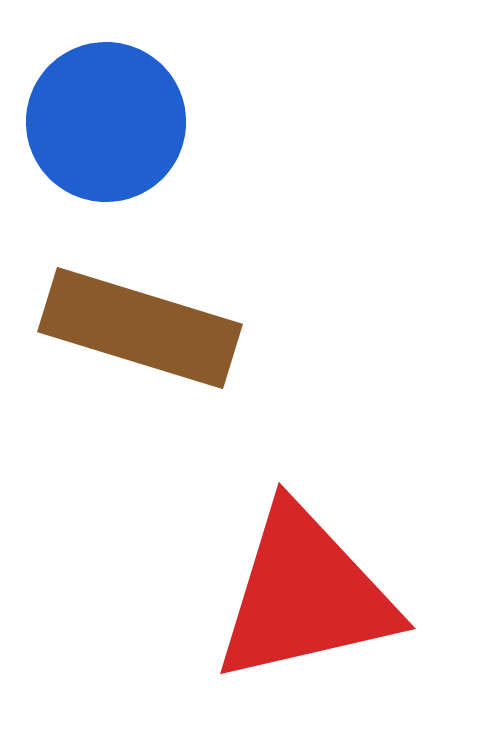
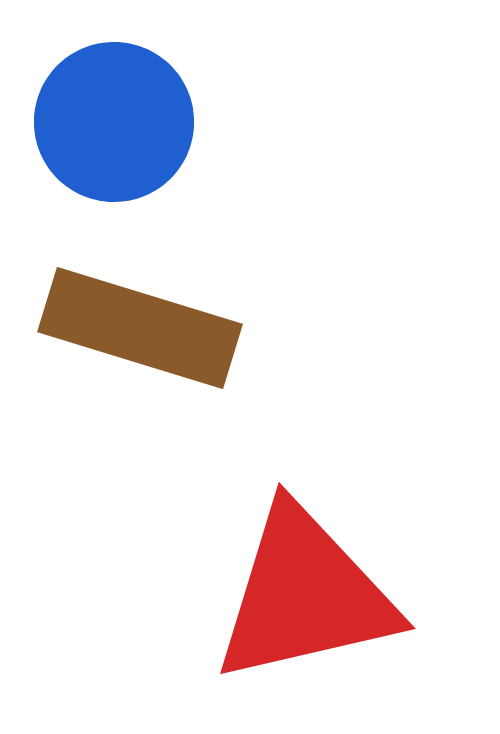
blue circle: moved 8 px right
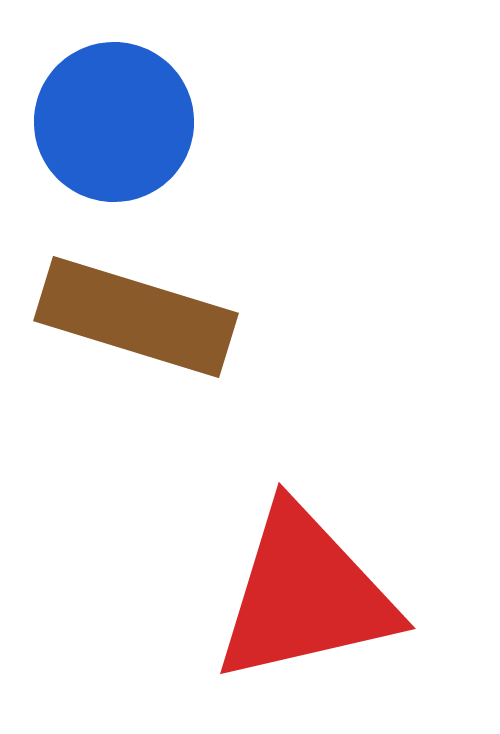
brown rectangle: moved 4 px left, 11 px up
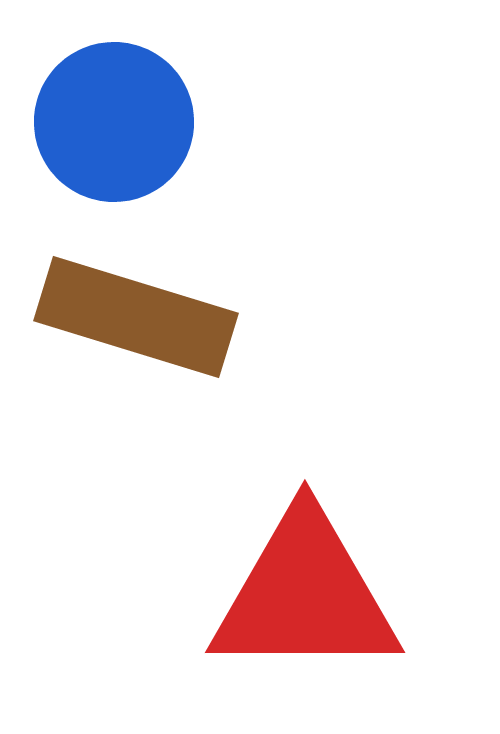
red triangle: rotated 13 degrees clockwise
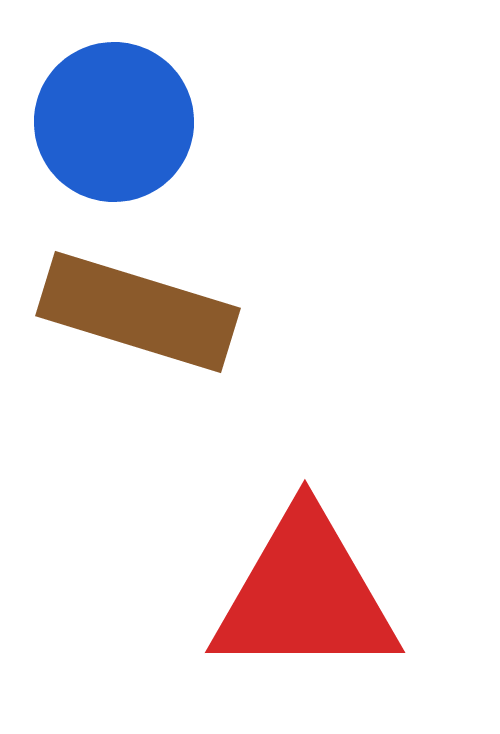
brown rectangle: moved 2 px right, 5 px up
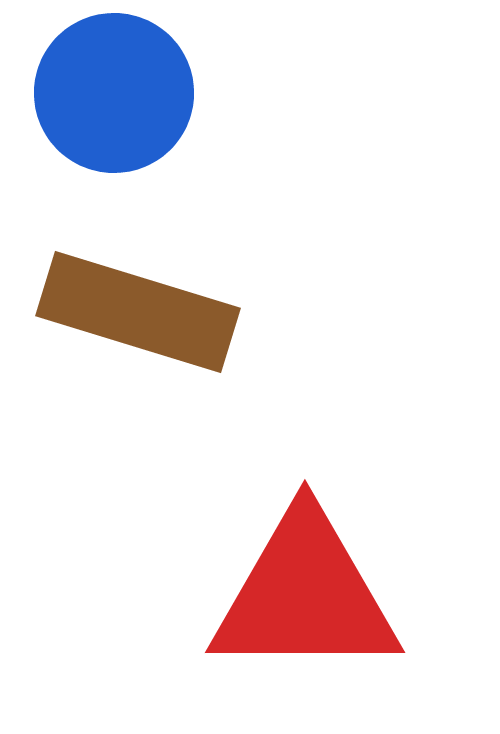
blue circle: moved 29 px up
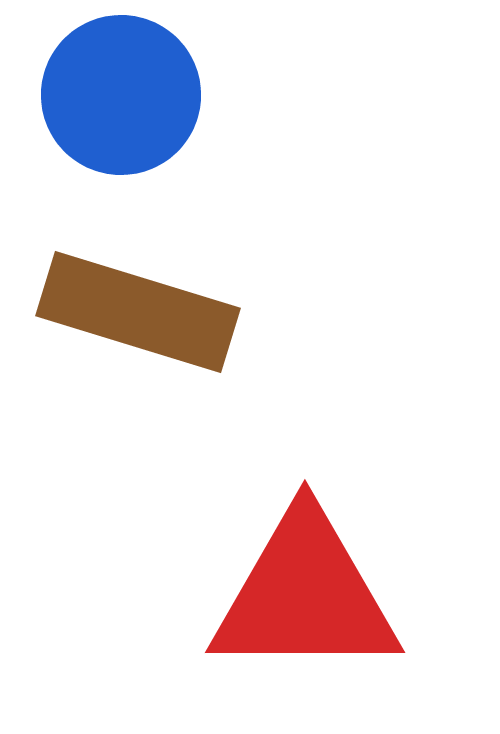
blue circle: moved 7 px right, 2 px down
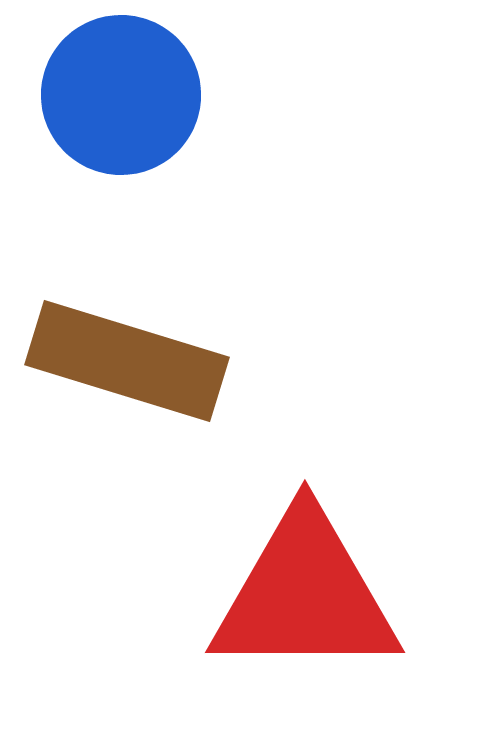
brown rectangle: moved 11 px left, 49 px down
